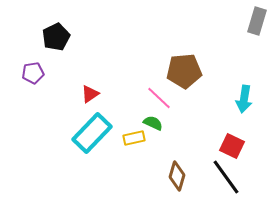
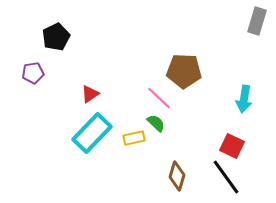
brown pentagon: rotated 8 degrees clockwise
green semicircle: moved 3 px right; rotated 18 degrees clockwise
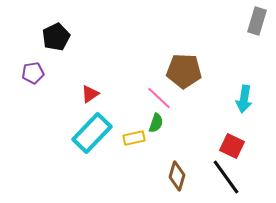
green semicircle: rotated 66 degrees clockwise
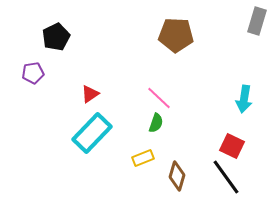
brown pentagon: moved 8 px left, 36 px up
yellow rectangle: moved 9 px right, 20 px down; rotated 10 degrees counterclockwise
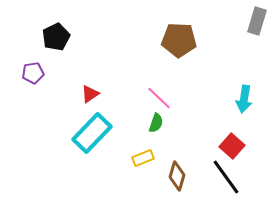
brown pentagon: moved 3 px right, 5 px down
red square: rotated 15 degrees clockwise
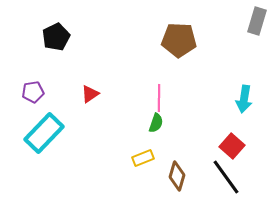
purple pentagon: moved 19 px down
pink line: rotated 48 degrees clockwise
cyan rectangle: moved 48 px left
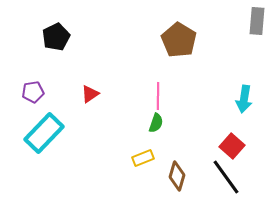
gray rectangle: rotated 12 degrees counterclockwise
brown pentagon: rotated 28 degrees clockwise
pink line: moved 1 px left, 2 px up
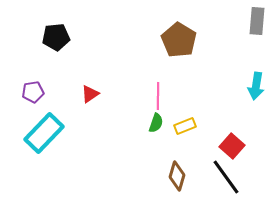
black pentagon: rotated 20 degrees clockwise
cyan arrow: moved 12 px right, 13 px up
yellow rectangle: moved 42 px right, 32 px up
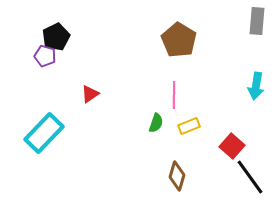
black pentagon: rotated 20 degrees counterclockwise
purple pentagon: moved 12 px right, 36 px up; rotated 25 degrees clockwise
pink line: moved 16 px right, 1 px up
yellow rectangle: moved 4 px right
black line: moved 24 px right
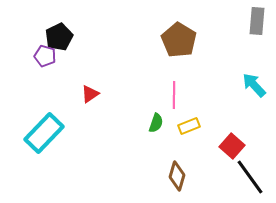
black pentagon: moved 3 px right
cyan arrow: moved 2 px left, 1 px up; rotated 128 degrees clockwise
